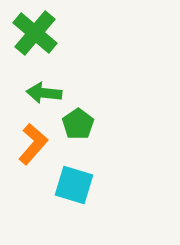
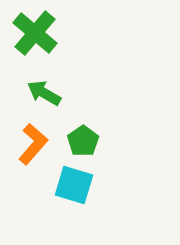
green arrow: rotated 24 degrees clockwise
green pentagon: moved 5 px right, 17 px down
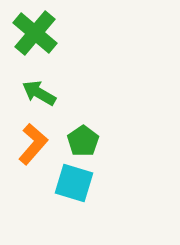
green arrow: moved 5 px left
cyan square: moved 2 px up
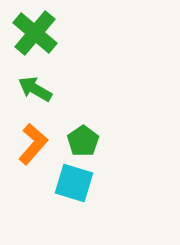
green arrow: moved 4 px left, 4 px up
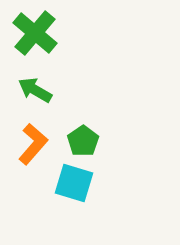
green arrow: moved 1 px down
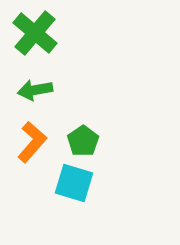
green arrow: rotated 40 degrees counterclockwise
orange L-shape: moved 1 px left, 2 px up
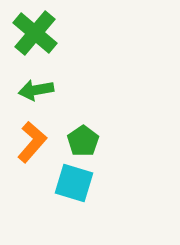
green arrow: moved 1 px right
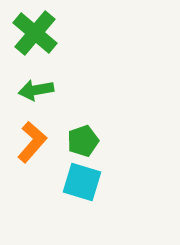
green pentagon: rotated 16 degrees clockwise
cyan square: moved 8 px right, 1 px up
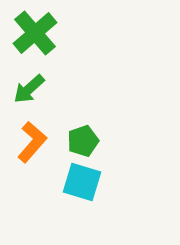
green cross: rotated 9 degrees clockwise
green arrow: moved 7 px left, 1 px up; rotated 32 degrees counterclockwise
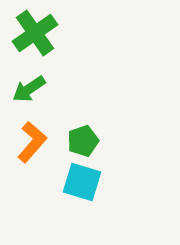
green cross: rotated 6 degrees clockwise
green arrow: rotated 8 degrees clockwise
